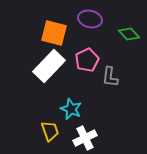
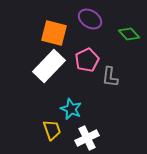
purple ellipse: rotated 20 degrees clockwise
yellow trapezoid: moved 2 px right, 1 px up
white cross: moved 2 px right
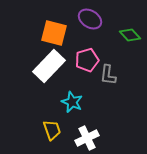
green diamond: moved 1 px right, 1 px down
pink pentagon: rotated 10 degrees clockwise
gray L-shape: moved 2 px left, 2 px up
cyan star: moved 1 px right, 7 px up
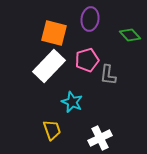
purple ellipse: rotated 65 degrees clockwise
white cross: moved 13 px right
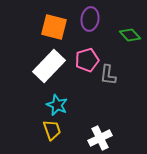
orange square: moved 6 px up
cyan star: moved 15 px left, 3 px down
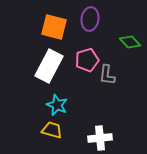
green diamond: moved 7 px down
white rectangle: rotated 16 degrees counterclockwise
gray L-shape: moved 1 px left
yellow trapezoid: rotated 55 degrees counterclockwise
white cross: rotated 20 degrees clockwise
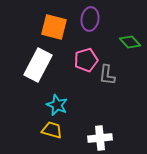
pink pentagon: moved 1 px left
white rectangle: moved 11 px left, 1 px up
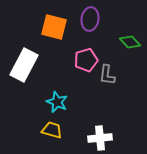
white rectangle: moved 14 px left
cyan star: moved 3 px up
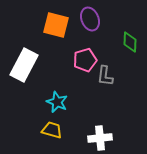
purple ellipse: rotated 30 degrees counterclockwise
orange square: moved 2 px right, 2 px up
green diamond: rotated 45 degrees clockwise
pink pentagon: moved 1 px left
gray L-shape: moved 2 px left, 1 px down
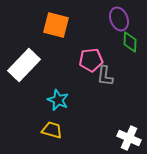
purple ellipse: moved 29 px right
pink pentagon: moved 6 px right; rotated 10 degrees clockwise
white rectangle: rotated 16 degrees clockwise
cyan star: moved 1 px right, 2 px up
white cross: moved 29 px right; rotated 30 degrees clockwise
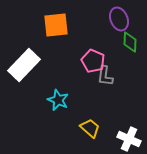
orange square: rotated 20 degrees counterclockwise
pink pentagon: moved 2 px right, 1 px down; rotated 30 degrees clockwise
yellow trapezoid: moved 38 px right, 2 px up; rotated 25 degrees clockwise
white cross: moved 1 px down
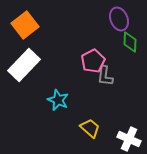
orange square: moved 31 px left; rotated 32 degrees counterclockwise
pink pentagon: rotated 20 degrees clockwise
